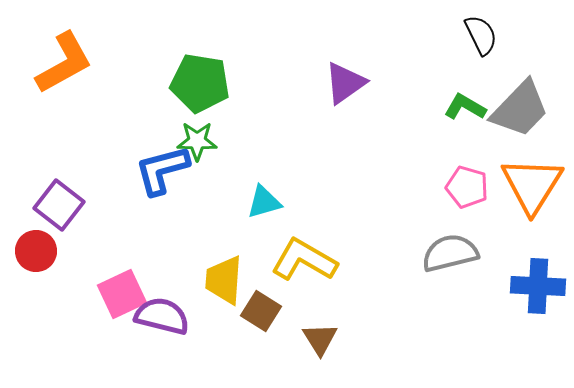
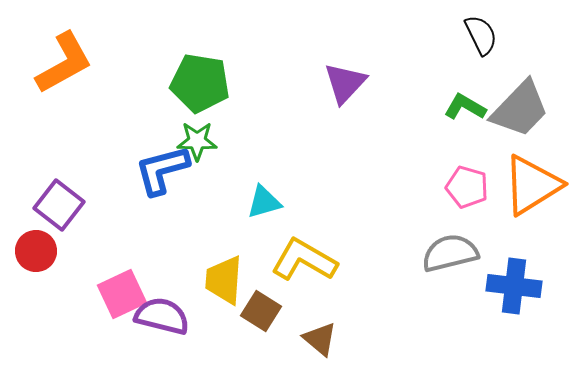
purple triangle: rotated 12 degrees counterclockwise
orange triangle: rotated 26 degrees clockwise
blue cross: moved 24 px left; rotated 4 degrees clockwise
brown triangle: rotated 18 degrees counterclockwise
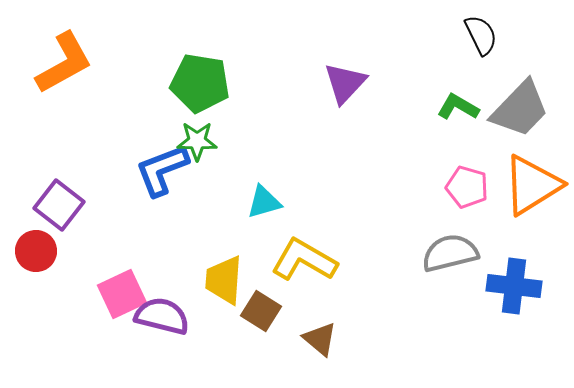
green L-shape: moved 7 px left
blue L-shape: rotated 6 degrees counterclockwise
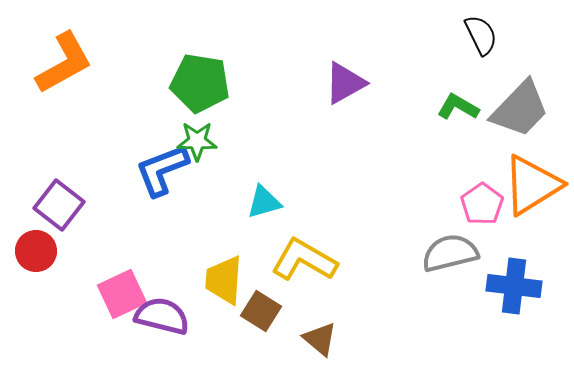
purple triangle: rotated 18 degrees clockwise
pink pentagon: moved 15 px right, 17 px down; rotated 21 degrees clockwise
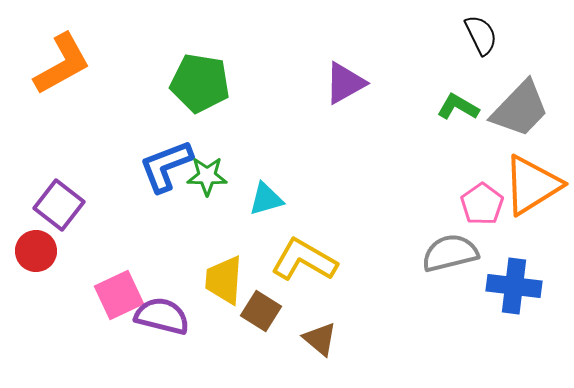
orange L-shape: moved 2 px left, 1 px down
green star: moved 10 px right, 35 px down
blue L-shape: moved 4 px right, 4 px up
cyan triangle: moved 2 px right, 3 px up
pink square: moved 3 px left, 1 px down
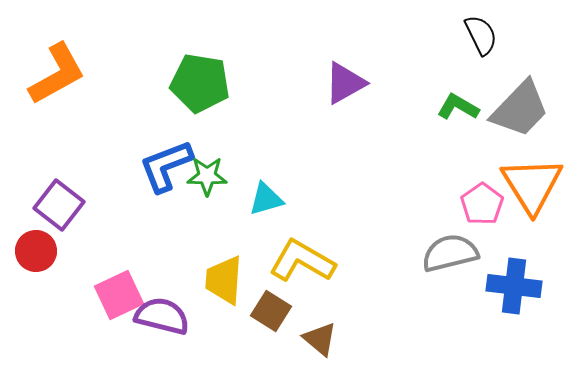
orange L-shape: moved 5 px left, 10 px down
orange triangle: rotated 30 degrees counterclockwise
yellow L-shape: moved 2 px left, 1 px down
brown square: moved 10 px right
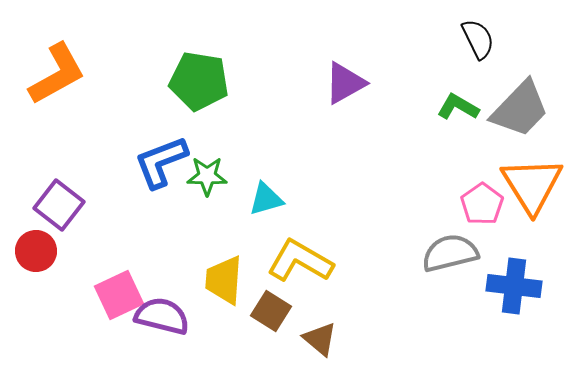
black semicircle: moved 3 px left, 4 px down
green pentagon: moved 1 px left, 2 px up
blue L-shape: moved 5 px left, 4 px up
yellow L-shape: moved 2 px left
